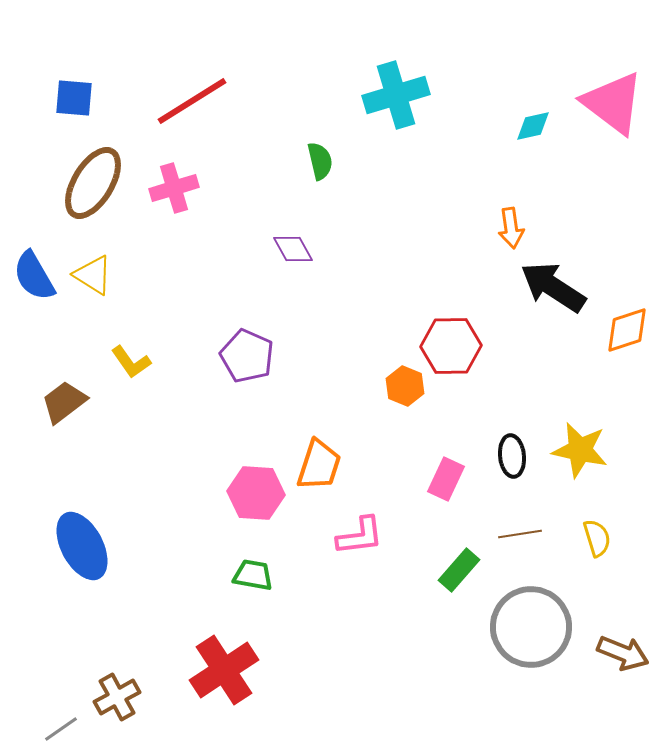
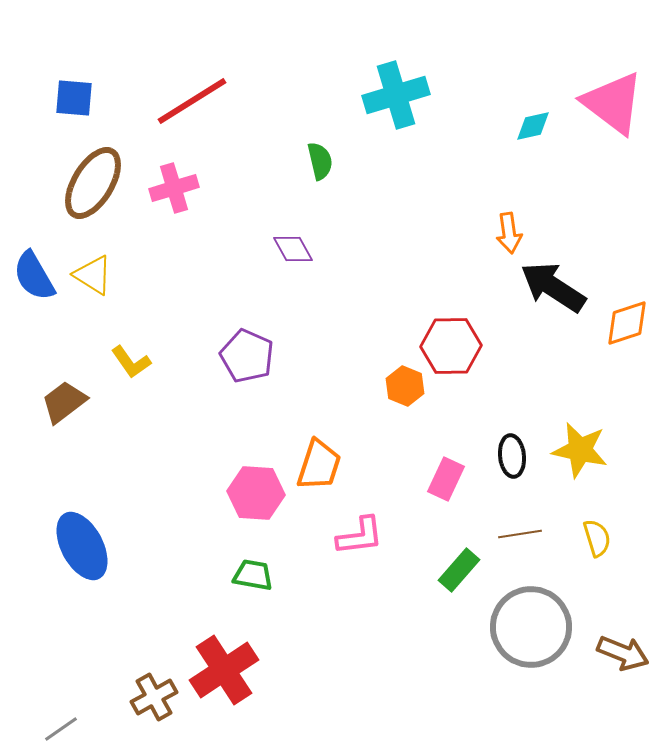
orange arrow: moved 2 px left, 5 px down
orange diamond: moved 7 px up
brown cross: moved 37 px right
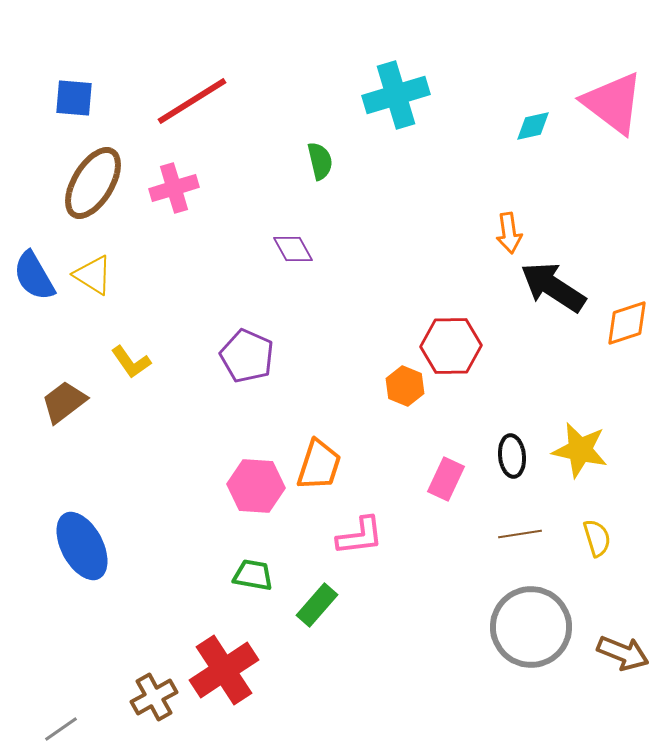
pink hexagon: moved 7 px up
green rectangle: moved 142 px left, 35 px down
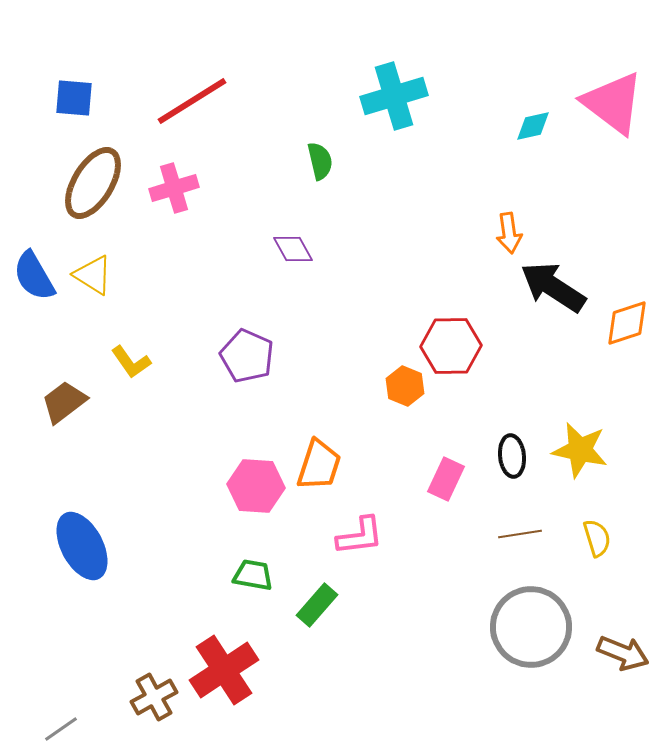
cyan cross: moved 2 px left, 1 px down
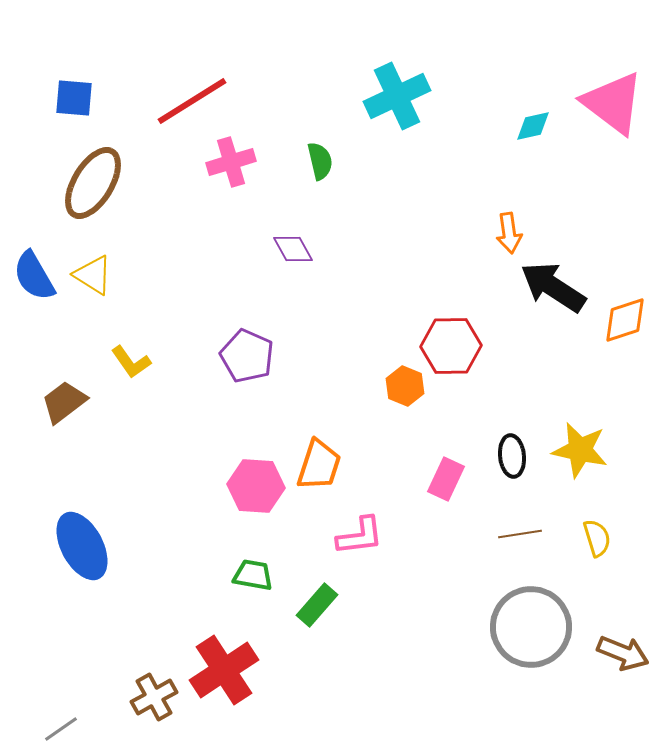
cyan cross: moved 3 px right; rotated 8 degrees counterclockwise
pink cross: moved 57 px right, 26 px up
orange diamond: moved 2 px left, 3 px up
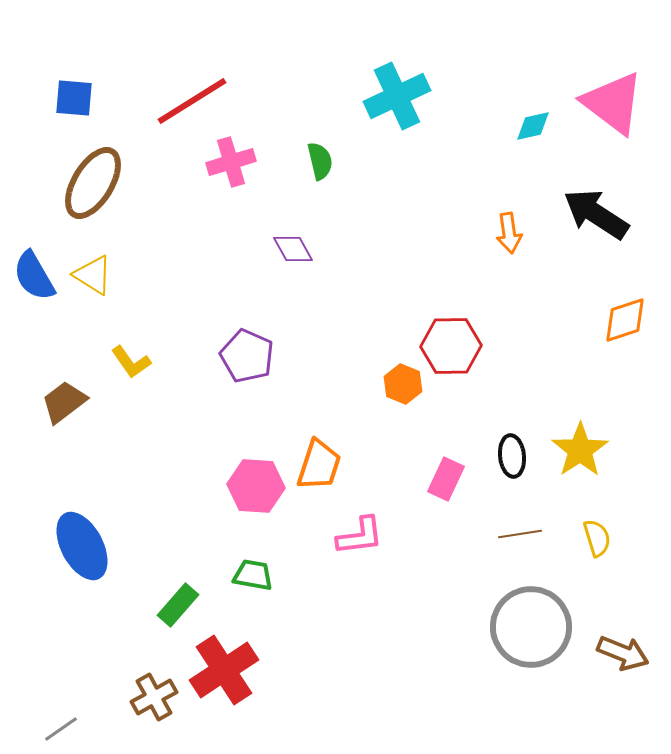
black arrow: moved 43 px right, 73 px up
orange hexagon: moved 2 px left, 2 px up
yellow star: rotated 26 degrees clockwise
green rectangle: moved 139 px left
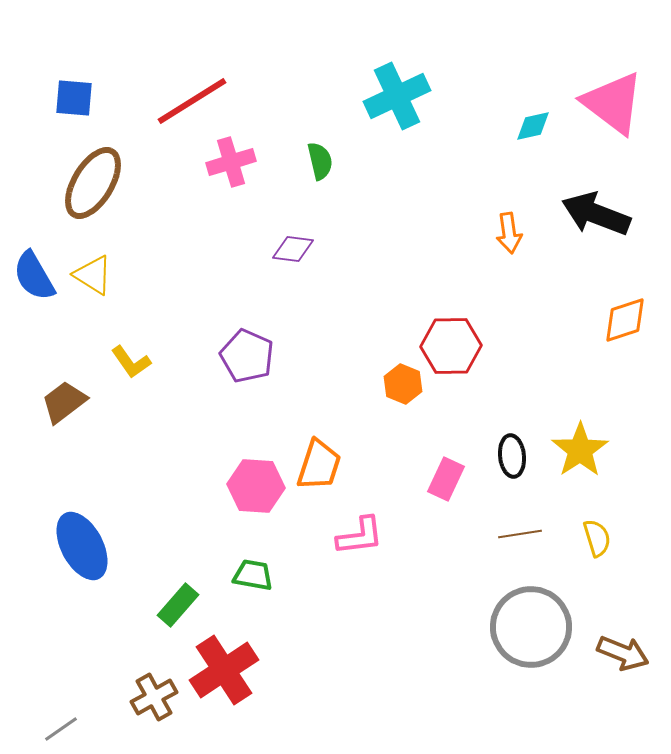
black arrow: rotated 12 degrees counterclockwise
purple diamond: rotated 54 degrees counterclockwise
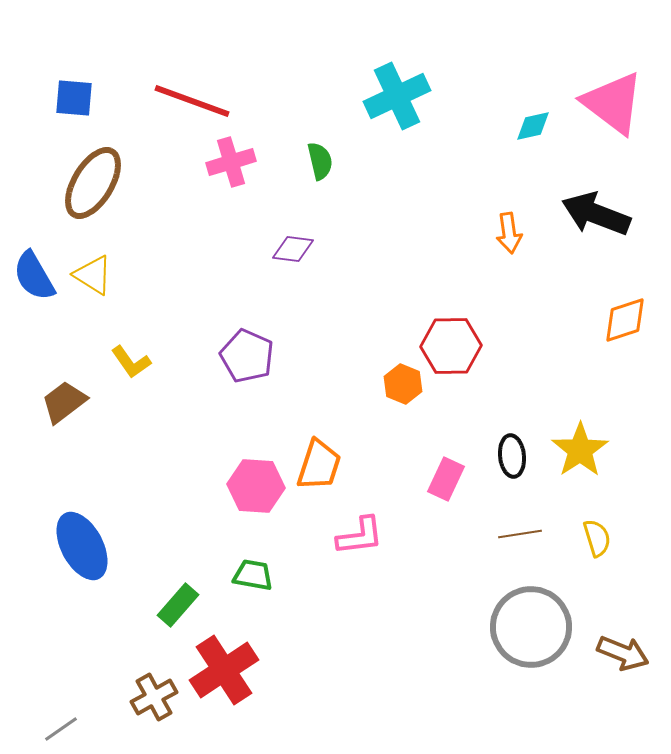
red line: rotated 52 degrees clockwise
